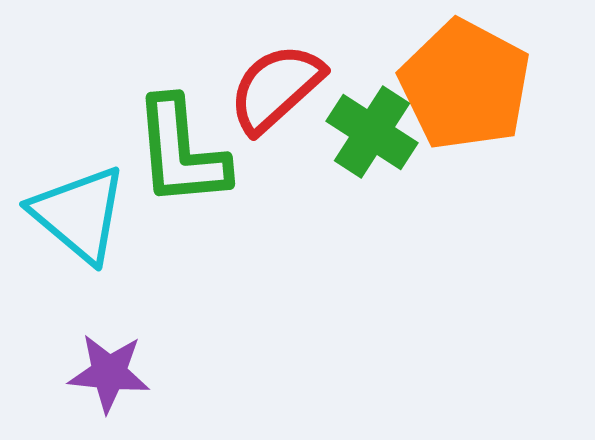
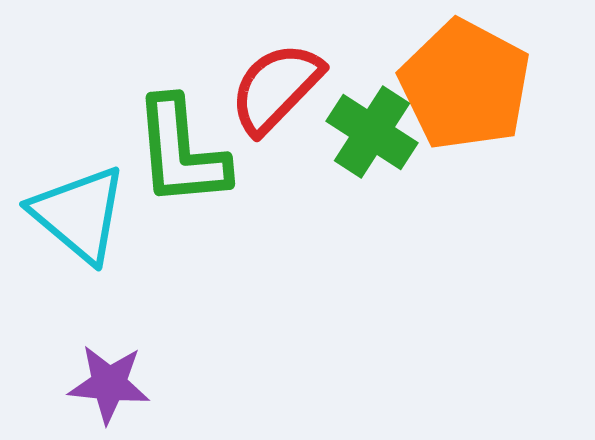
red semicircle: rotated 4 degrees counterclockwise
purple star: moved 11 px down
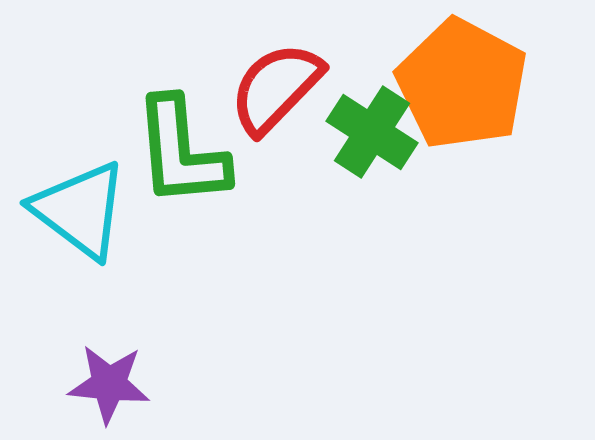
orange pentagon: moved 3 px left, 1 px up
cyan triangle: moved 1 px right, 4 px up; rotated 3 degrees counterclockwise
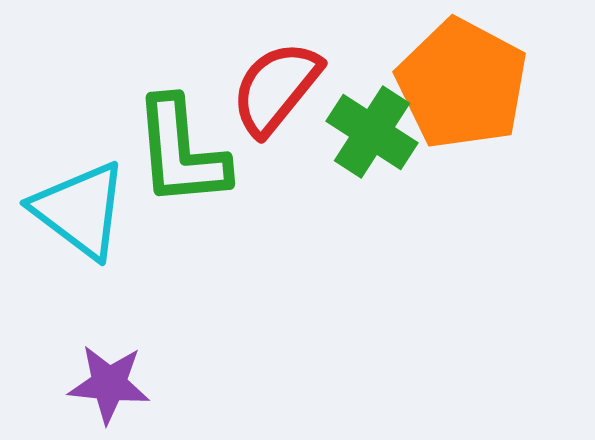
red semicircle: rotated 5 degrees counterclockwise
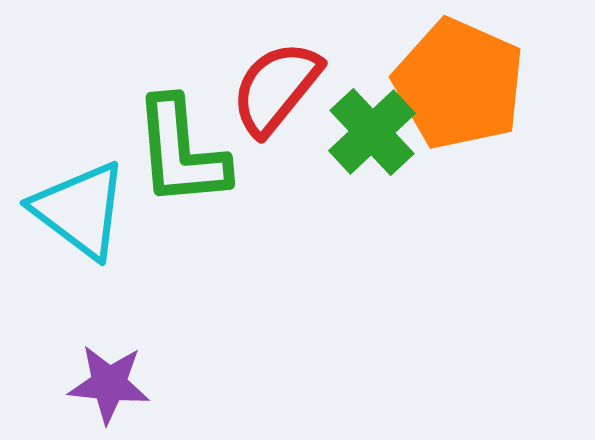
orange pentagon: moved 3 px left; rotated 4 degrees counterclockwise
green cross: rotated 14 degrees clockwise
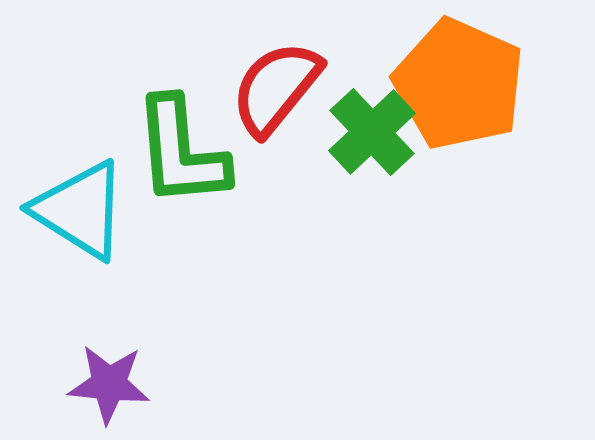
cyan triangle: rotated 5 degrees counterclockwise
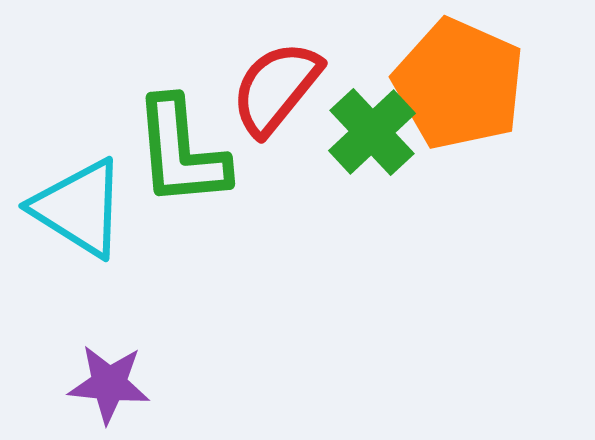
cyan triangle: moved 1 px left, 2 px up
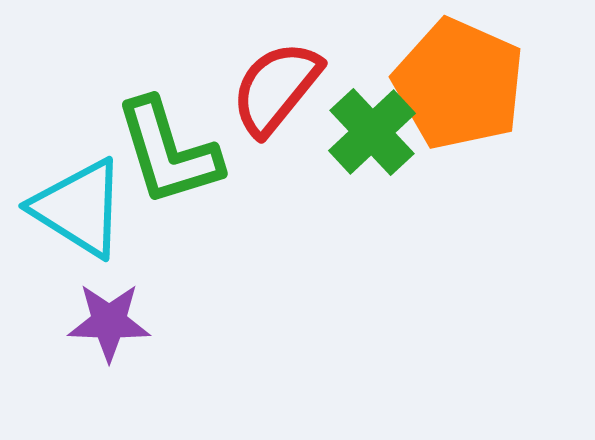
green L-shape: moved 13 px left; rotated 12 degrees counterclockwise
purple star: moved 62 px up; rotated 4 degrees counterclockwise
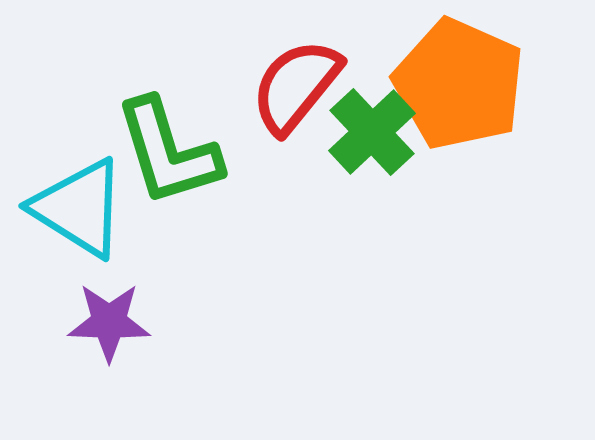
red semicircle: moved 20 px right, 2 px up
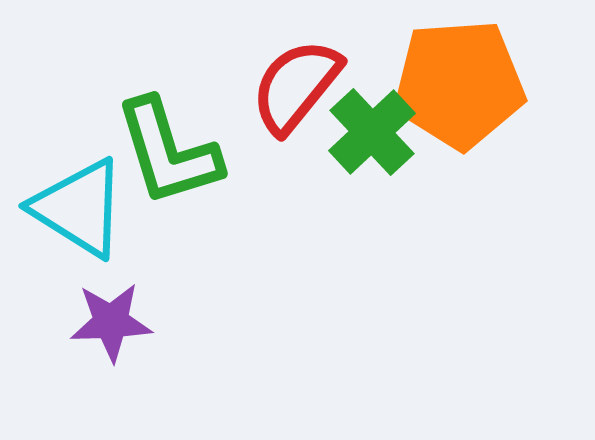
orange pentagon: rotated 28 degrees counterclockwise
purple star: moved 2 px right; rotated 4 degrees counterclockwise
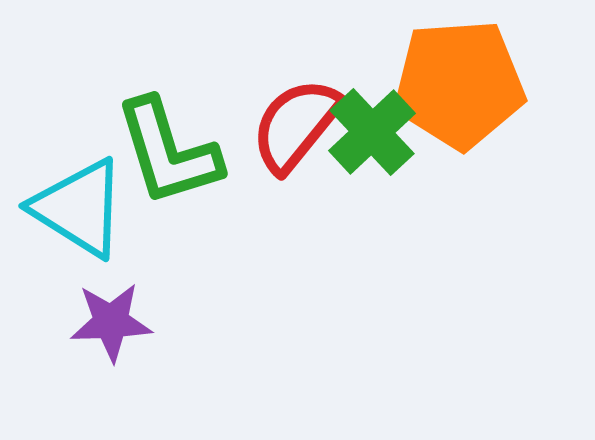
red semicircle: moved 39 px down
